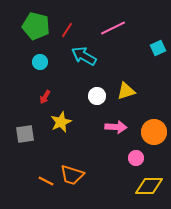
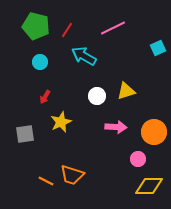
pink circle: moved 2 px right, 1 px down
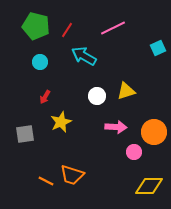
pink circle: moved 4 px left, 7 px up
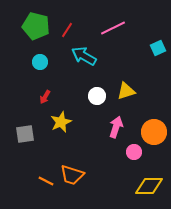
pink arrow: rotated 75 degrees counterclockwise
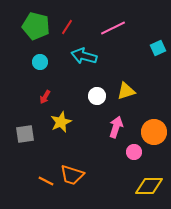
red line: moved 3 px up
cyan arrow: rotated 15 degrees counterclockwise
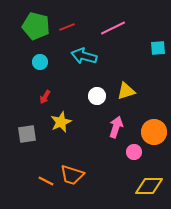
red line: rotated 35 degrees clockwise
cyan square: rotated 21 degrees clockwise
gray square: moved 2 px right
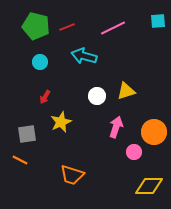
cyan square: moved 27 px up
orange line: moved 26 px left, 21 px up
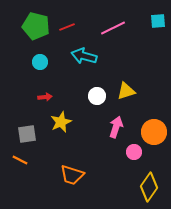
red arrow: rotated 128 degrees counterclockwise
yellow diamond: moved 1 px down; rotated 56 degrees counterclockwise
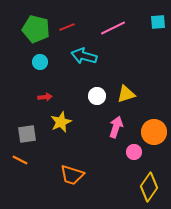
cyan square: moved 1 px down
green pentagon: moved 3 px down
yellow triangle: moved 3 px down
